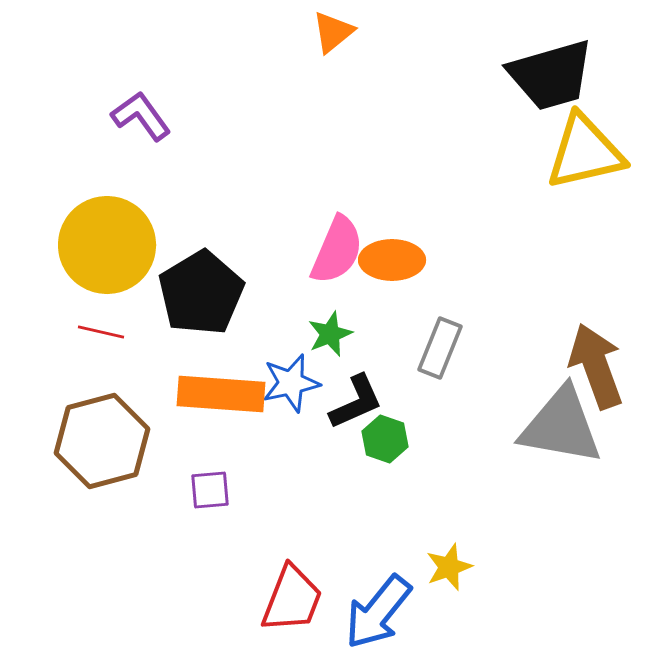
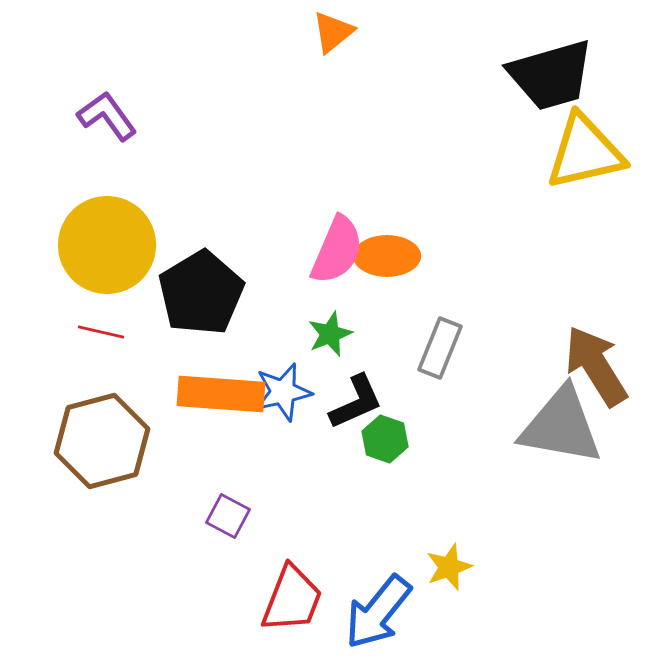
purple L-shape: moved 34 px left
orange ellipse: moved 5 px left, 4 px up
brown arrow: rotated 12 degrees counterclockwise
blue star: moved 8 px left, 9 px down
purple square: moved 18 px right, 26 px down; rotated 33 degrees clockwise
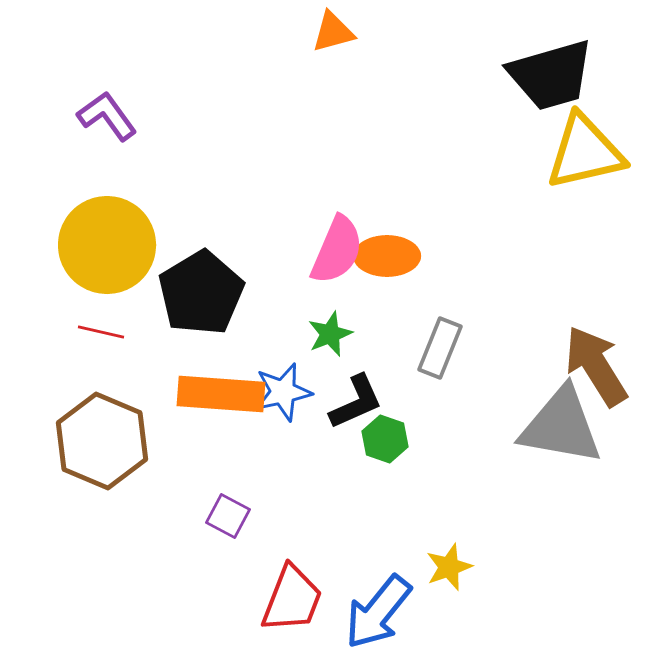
orange triangle: rotated 24 degrees clockwise
brown hexagon: rotated 22 degrees counterclockwise
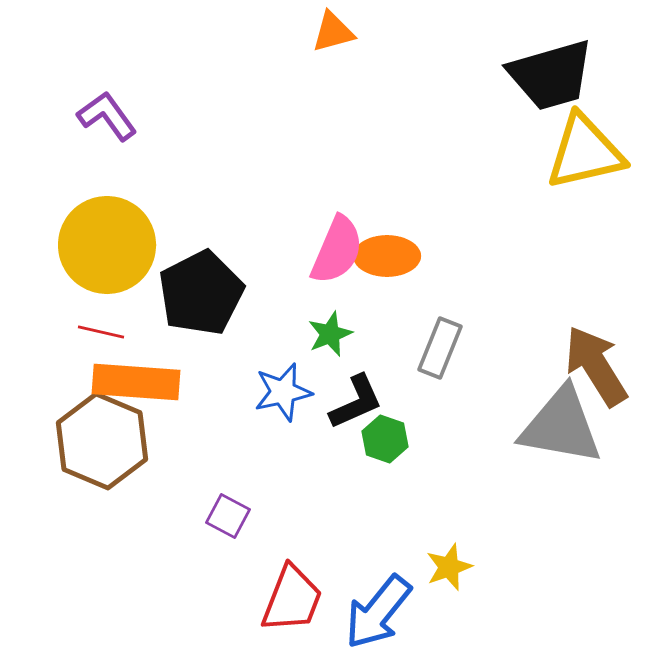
black pentagon: rotated 4 degrees clockwise
orange rectangle: moved 85 px left, 12 px up
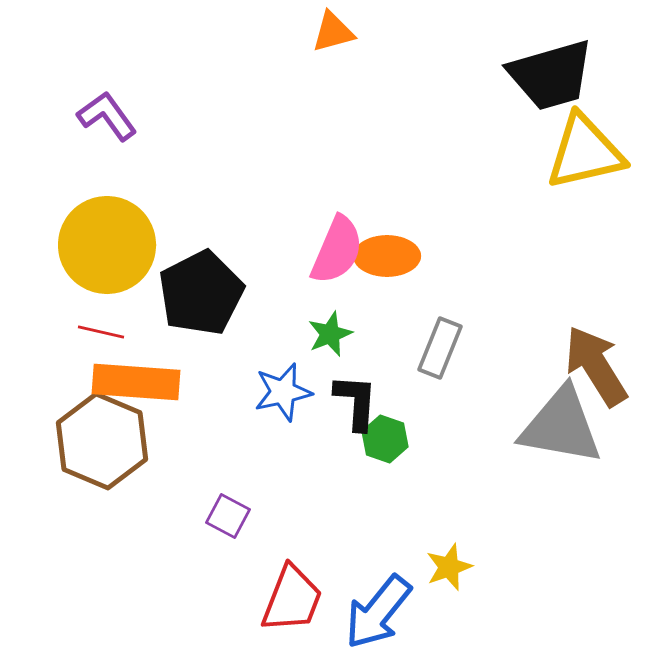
black L-shape: rotated 62 degrees counterclockwise
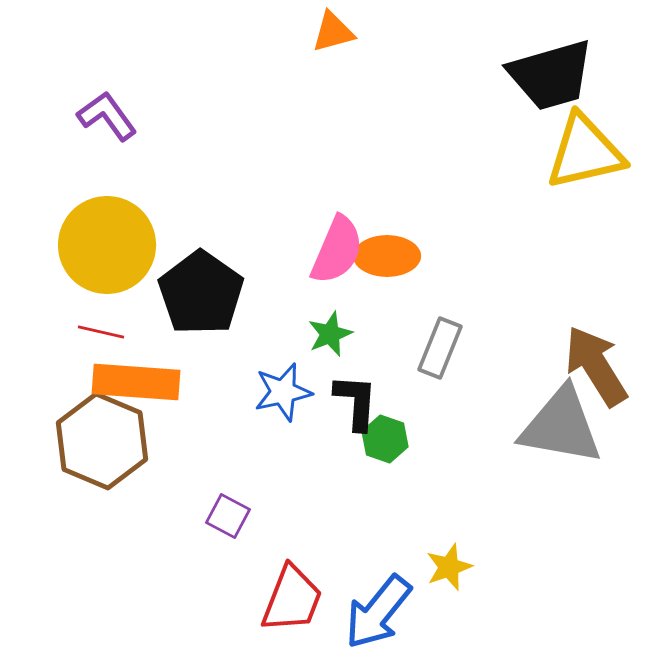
black pentagon: rotated 10 degrees counterclockwise
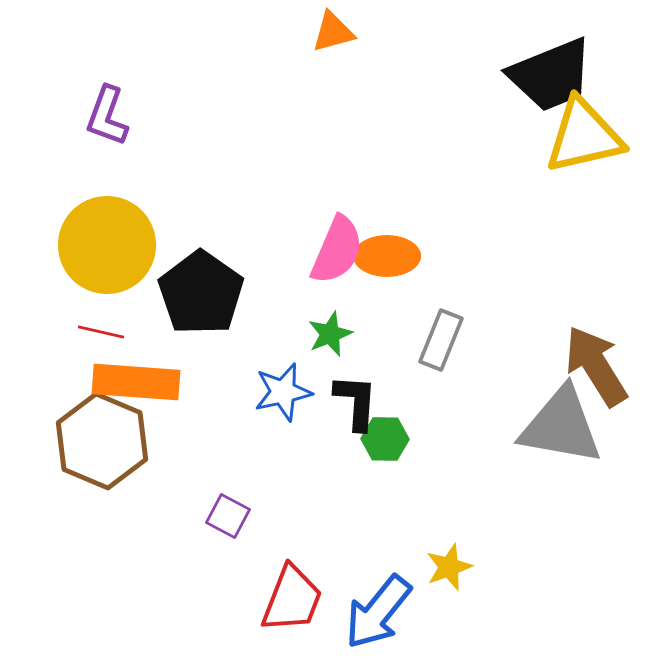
black trapezoid: rotated 6 degrees counterclockwise
purple L-shape: rotated 124 degrees counterclockwise
yellow triangle: moved 1 px left, 16 px up
gray rectangle: moved 1 px right, 8 px up
green hexagon: rotated 18 degrees counterclockwise
